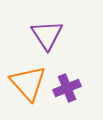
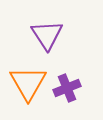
orange triangle: rotated 12 degrees clockwise
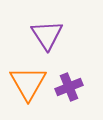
purple cross: moved 2 px right, 1 px up
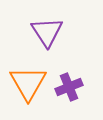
purple triangle: moved 3 px up
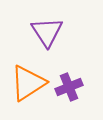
orange triangle: rotated 27 degrees clockwise
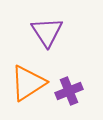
purple cross: moved 4 px down
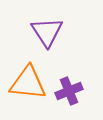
orange triangle: rotated 39 degrees clockwise
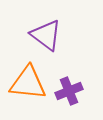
purple triangle: moved 1 px left, 3 px down; rotated 20 degrees counterclockwise
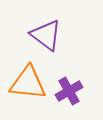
purple cross: rotated 8 degrees counterclockwise
